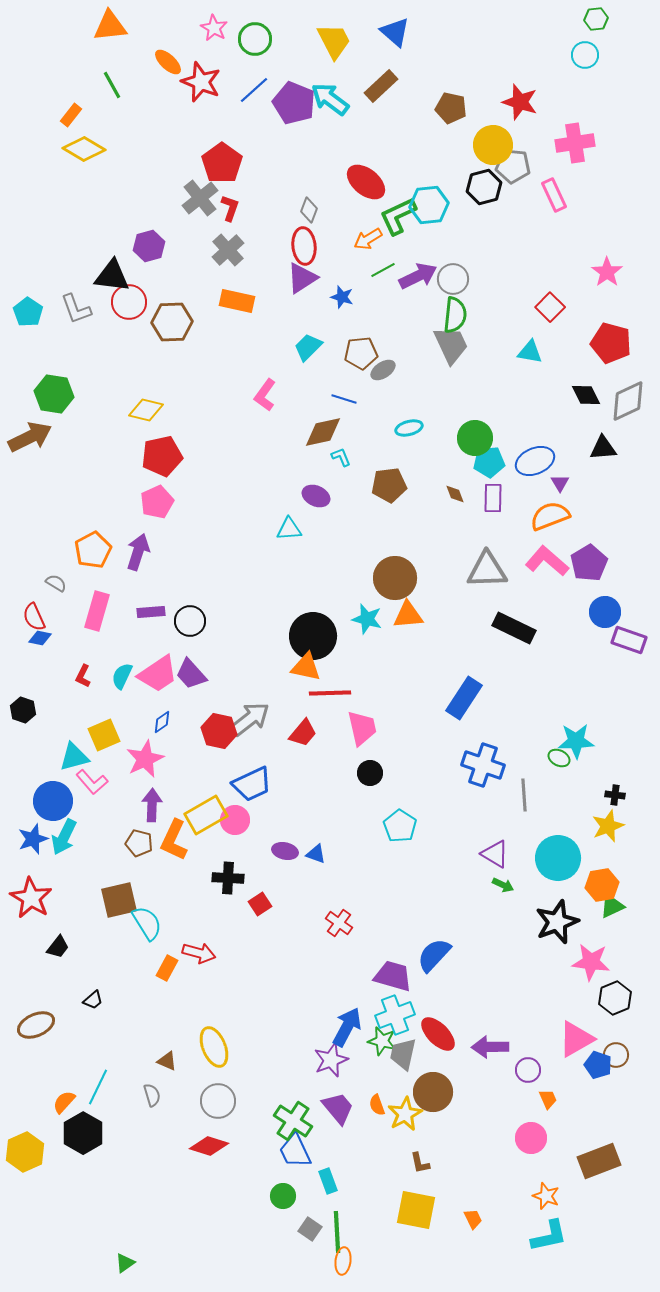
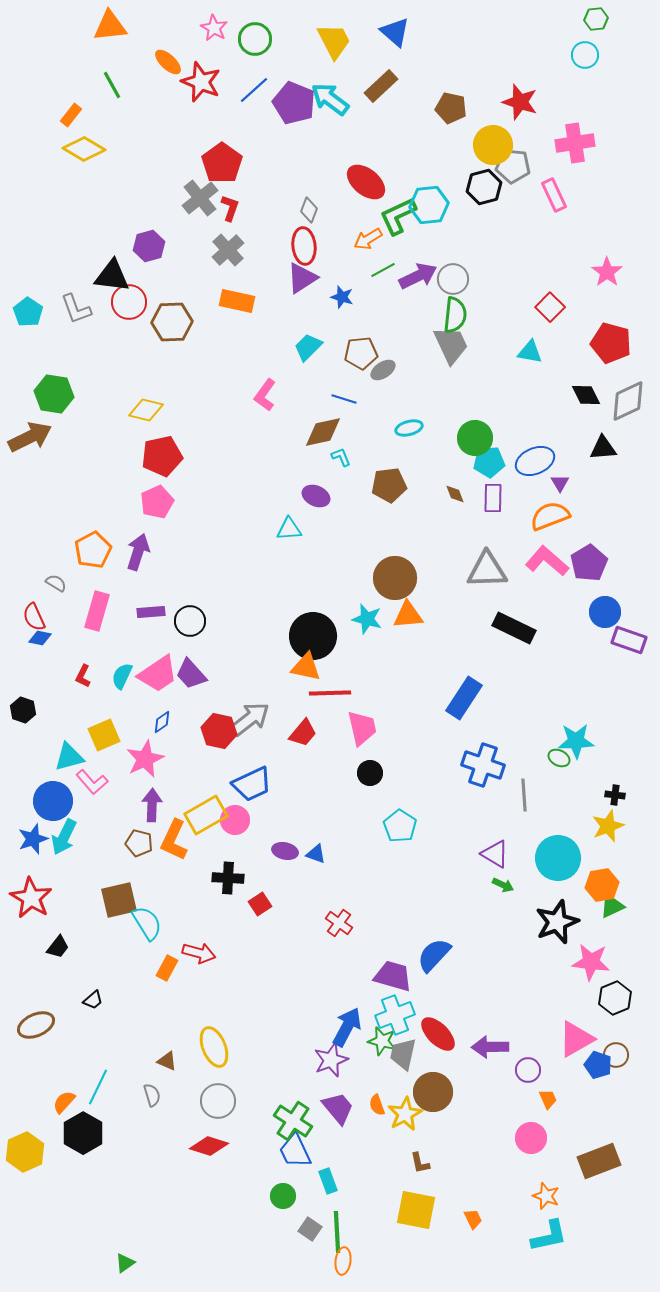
cyan triangle at (74, 757): moved 5 px left
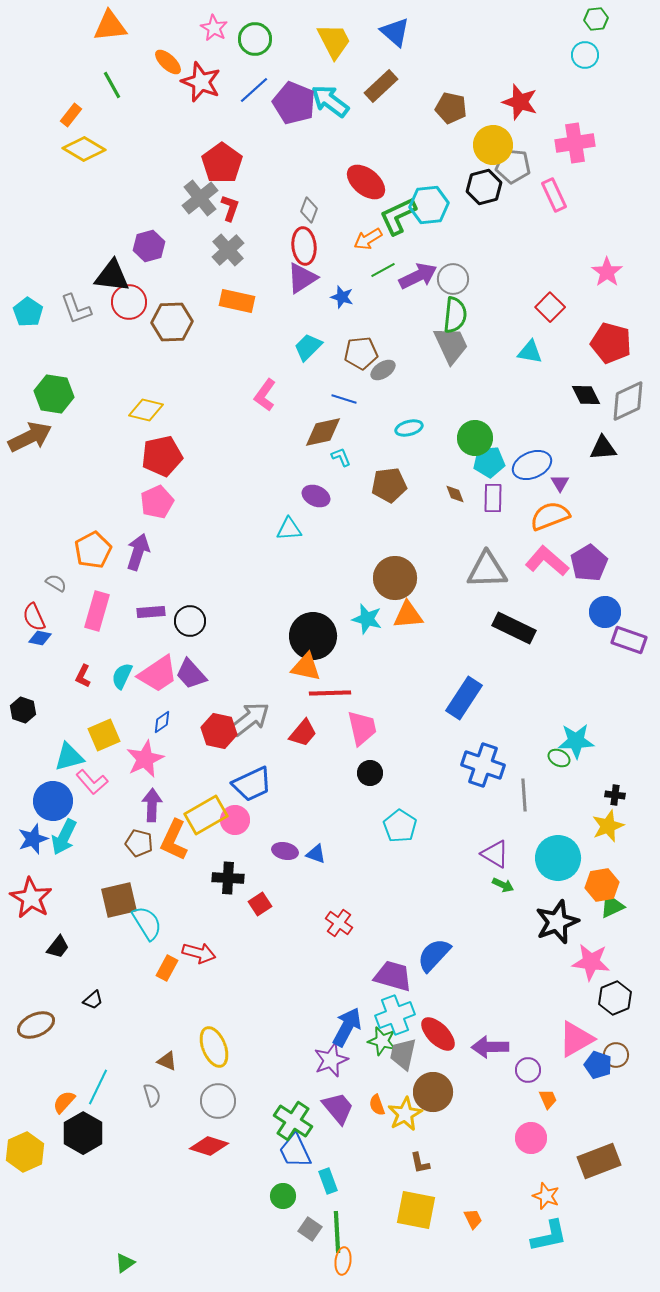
cyan arrow at (330, 99): moved 2 px down
blue ellipse at (535, 461): moved 3 px left, 4 px down
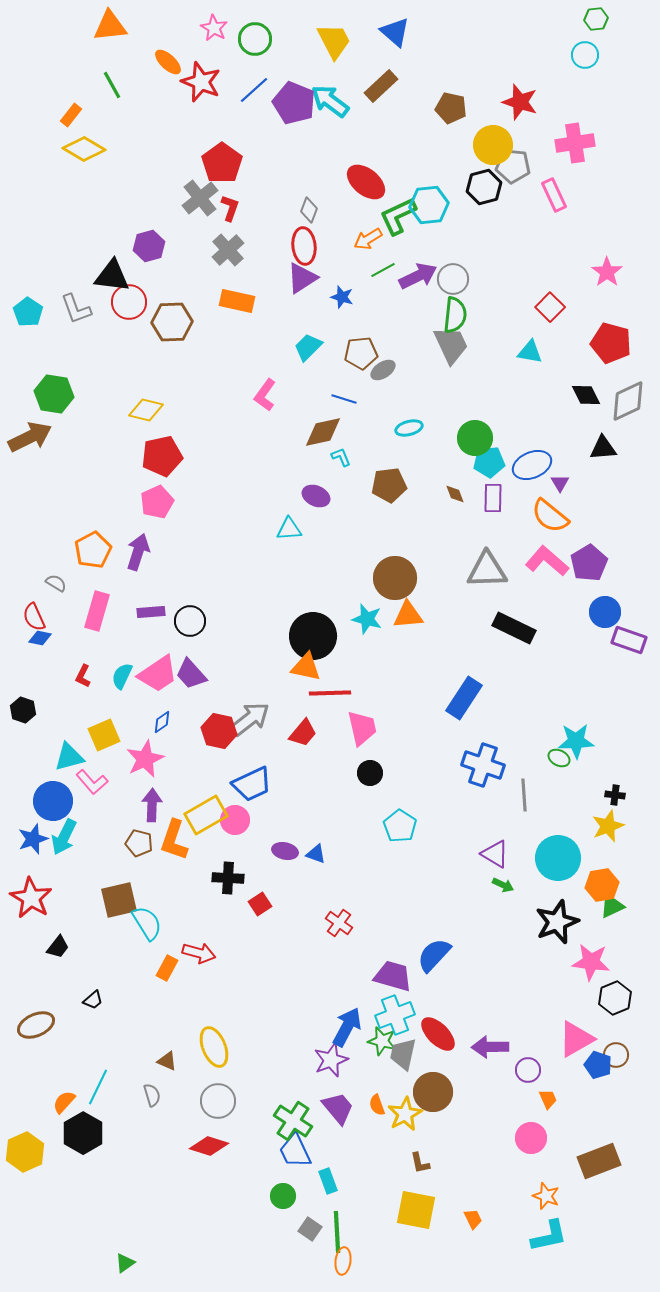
orange semicircle at (550, 516): rotated 120 degrees counterclockwise
orange L-shape at (174, 840): rotated 6 degrees counterclockwise
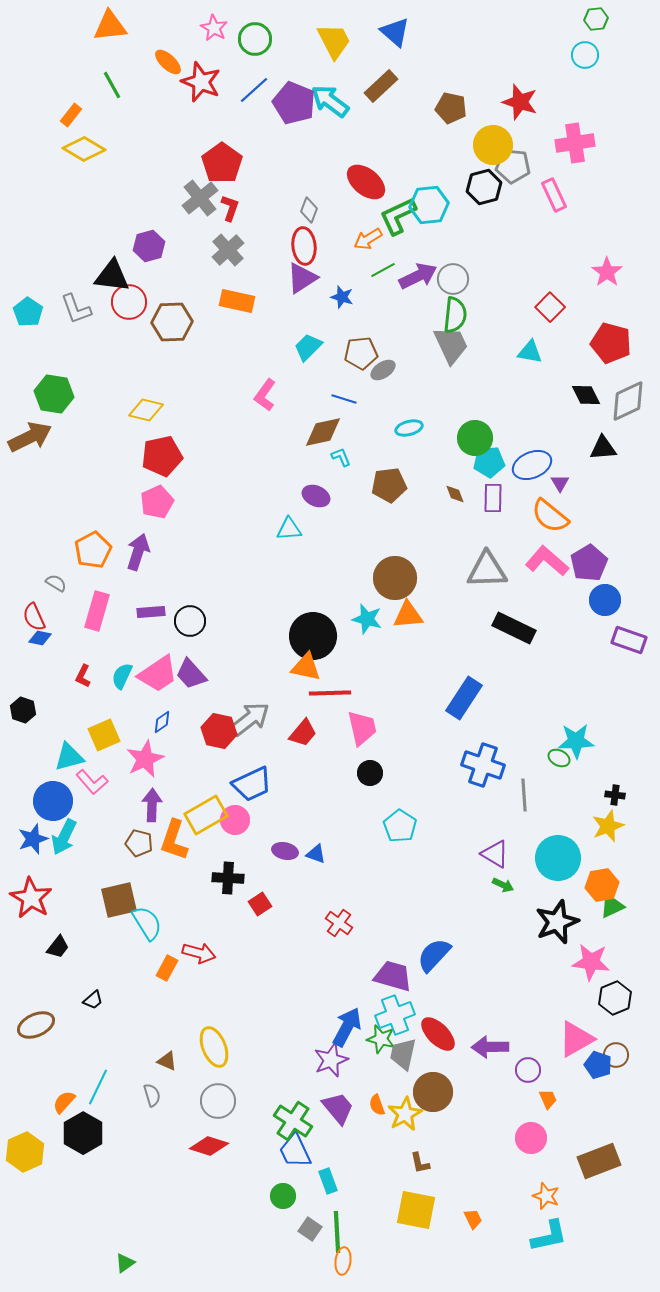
blue circle at (605, 612): moved 12 px up
green star at (382, 1041): moved 1 px left, 2 px up
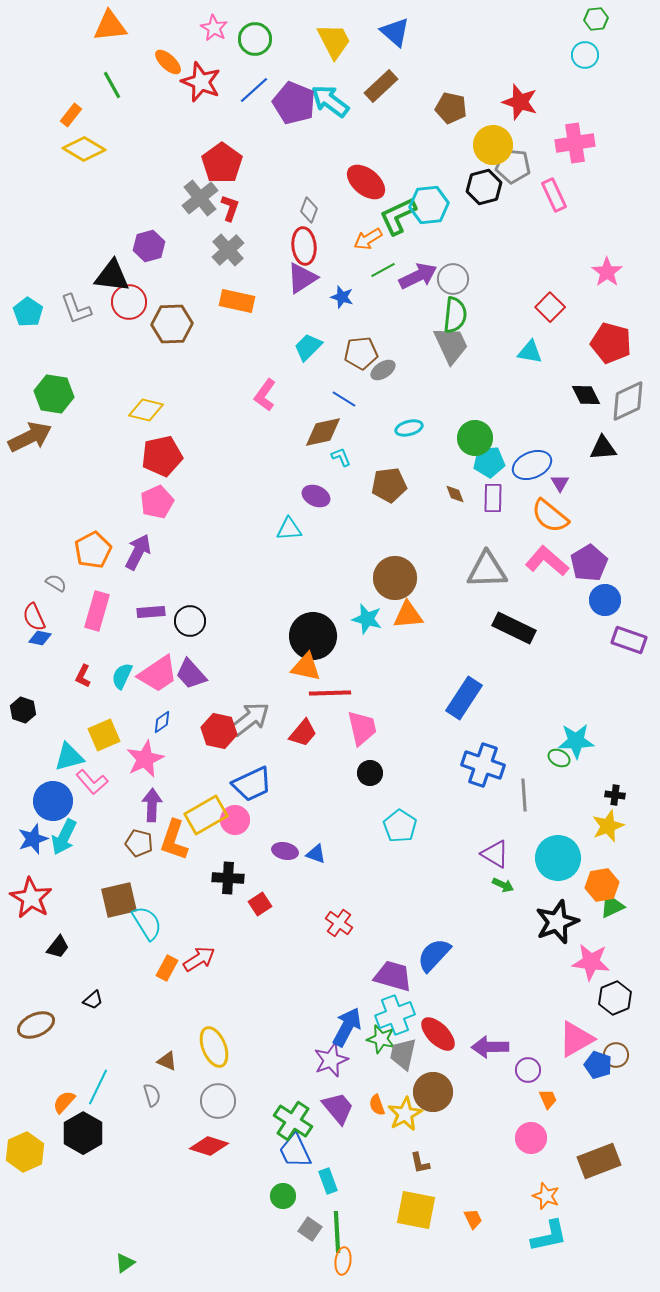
brown hexagon at (172, 322): moved 2 px down
blue line at (344, 399): rotated 15 degrees clockwise
purple arrow at (138, 552): rotated 9 degrees clockwise
red arrow at (199, 953): moved 6 px down; rotated 48 degrees counterclockwise
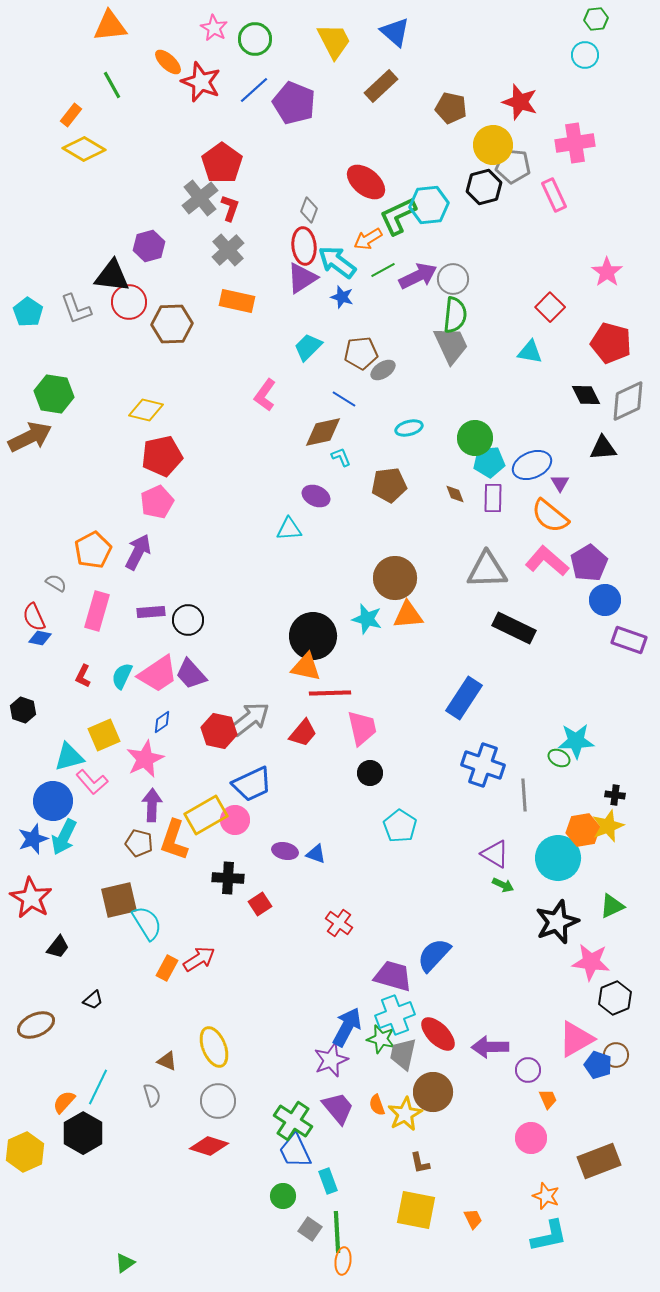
cyan arrow at (330, 101): moved 7 px right, 161 px down
black circle at (190, 621): moved 2 px left, 1 px up
orange hexagon at (602, 885): moved 19 px left, 55 px up
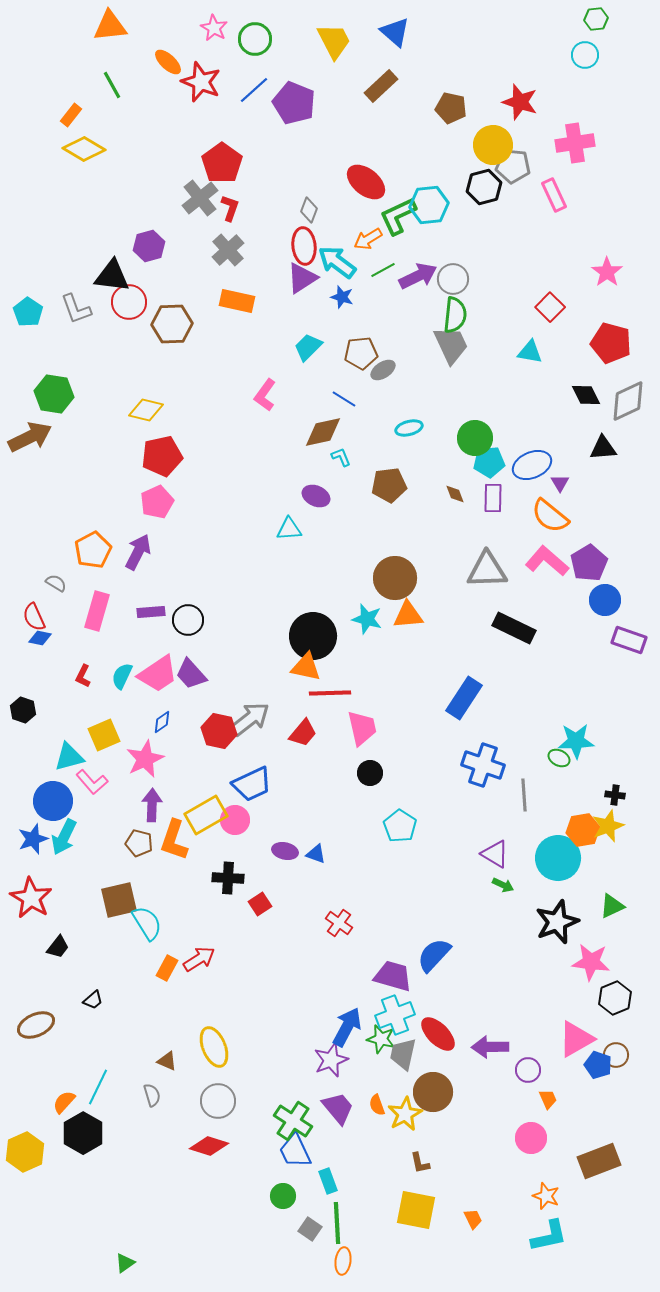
green line at (337, 1232): moved 9 px up
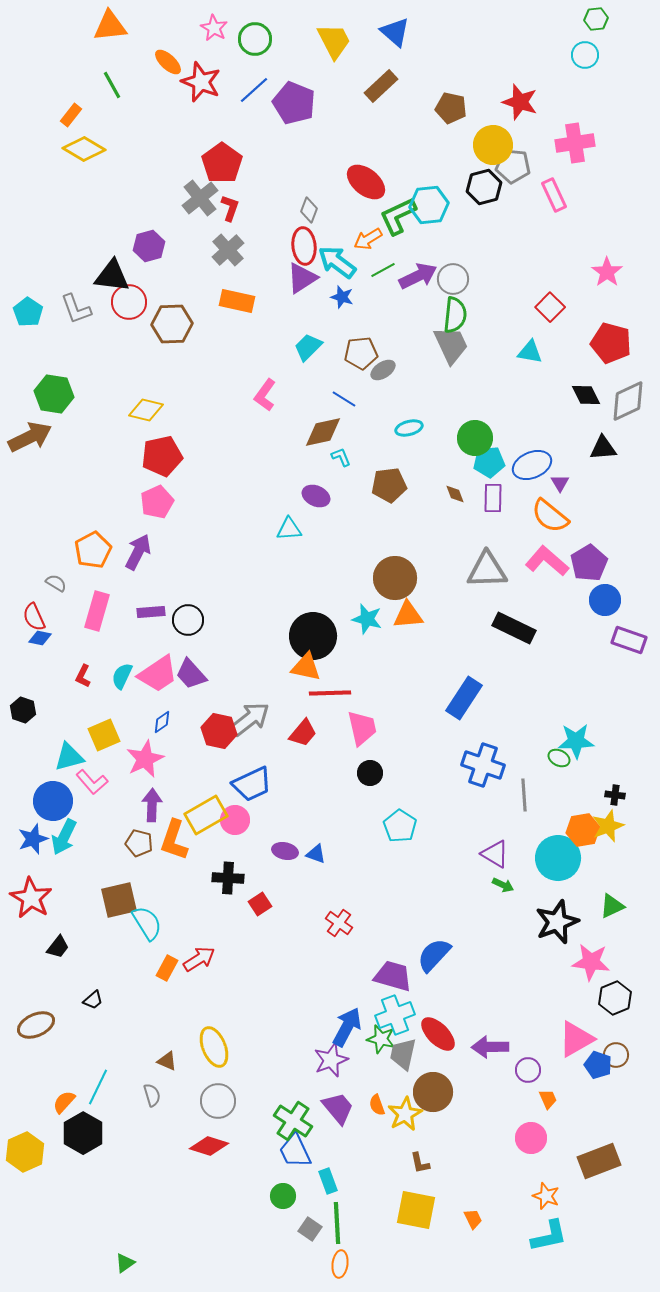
orange ellipse at (343, 1261): moved 3 px left, 3 px down
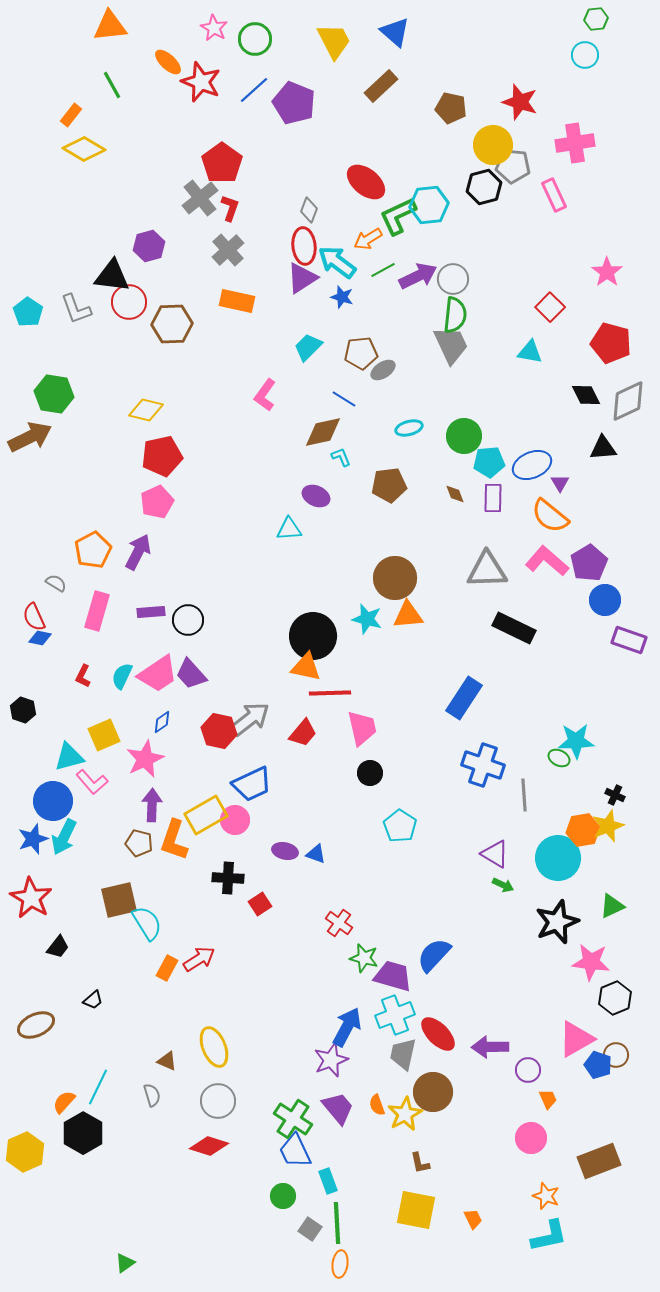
green circle at (475, 438): moved 11 px left, 2 px up
black cross at (615, 795): rotated 18 degrees clockwise
green star at (381, 1039): moved 17 px left, 81 px up
green cross at (293, 1121): moved 2 px up
